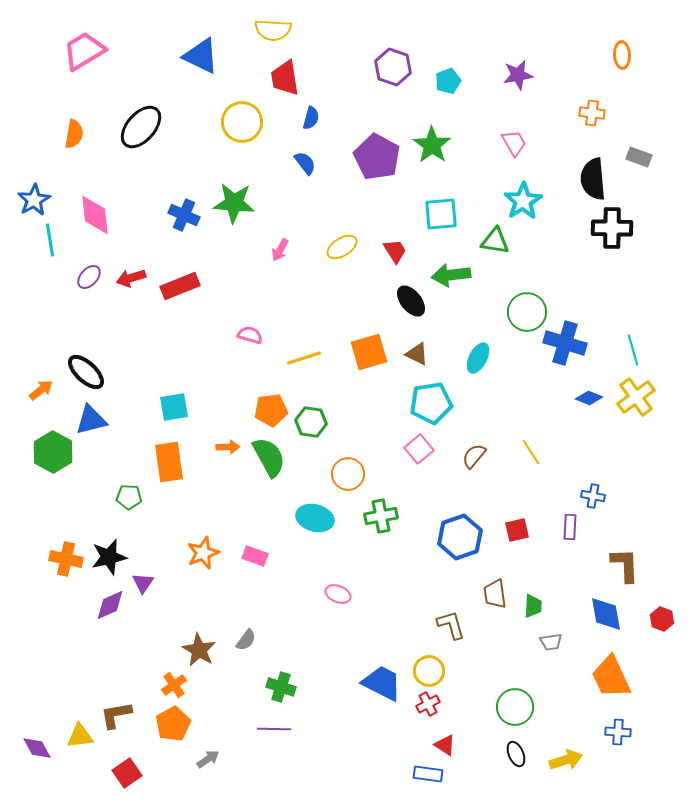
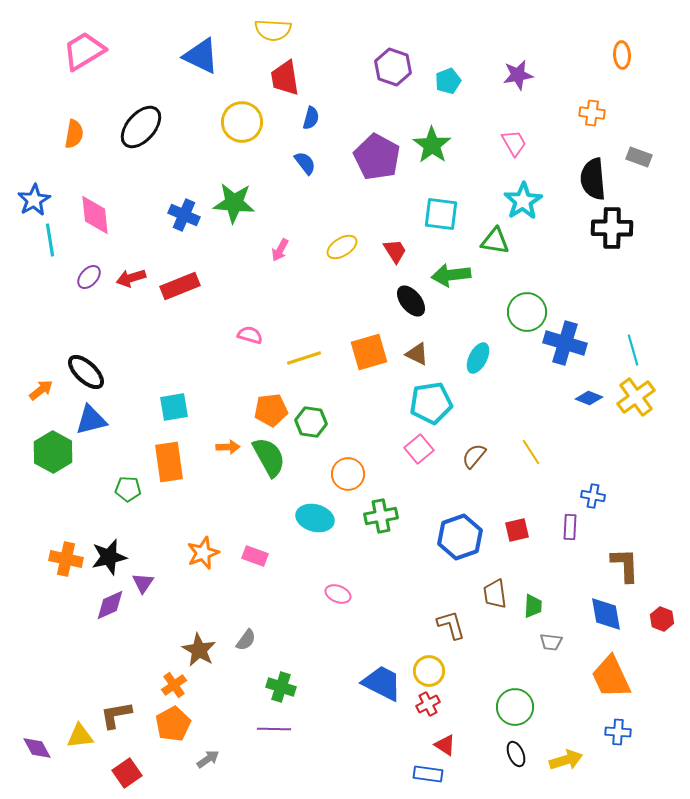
cyan square at (441, 214): rotated 12 degrees clockwise
green pentagon at (129, 497): moved 1 px left, 8 px up
gray trapezoid at (551, 642): rotated 15 degrees clockwise
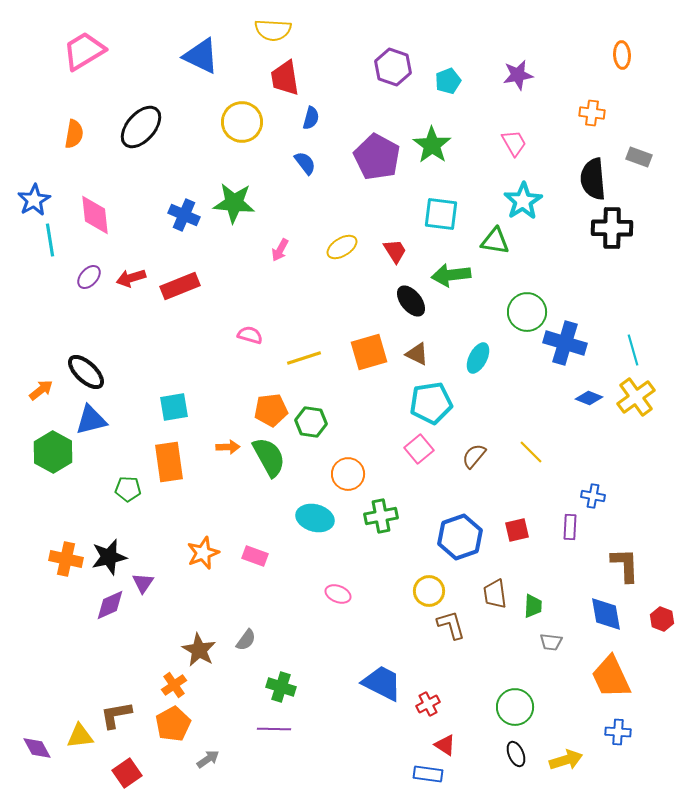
yellow line at (531, 452): rotated 12 degrees counterclockwise
yellow circle at (429, 671): moved 80 px up
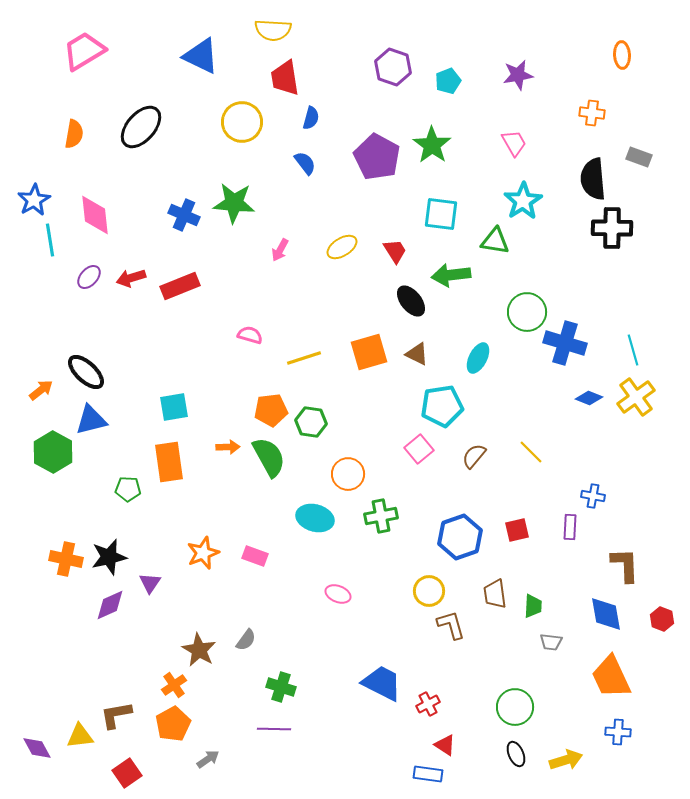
cyan pentagon at (431, 403): moved 11 px right, 3 px down
purple triangle at (143, 583): moved 7 px right
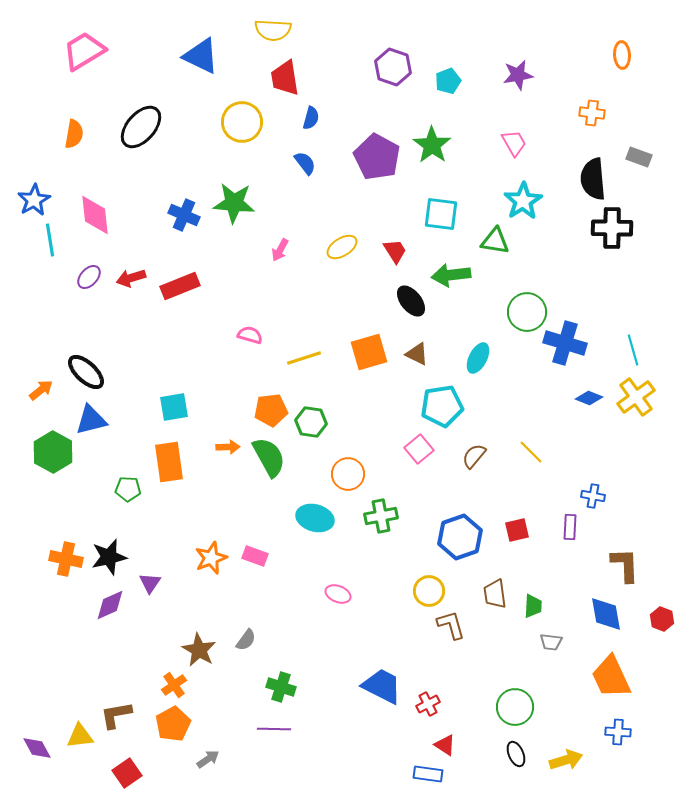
orange star at (203, 553): moved 8 px right, 5 px down
blue trapezoid at (382, 683): moved 3 px down
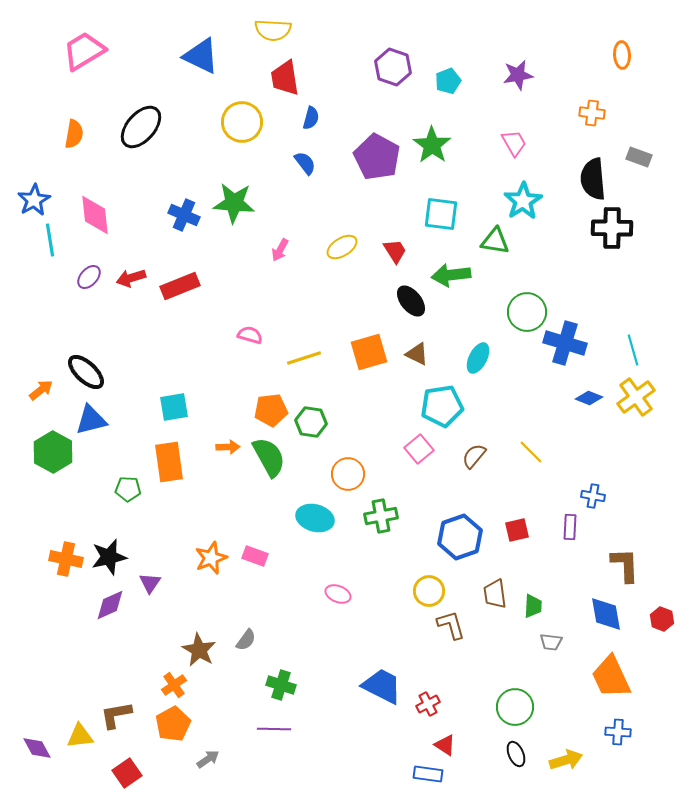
green cross at (281, 687): moved 2 px up
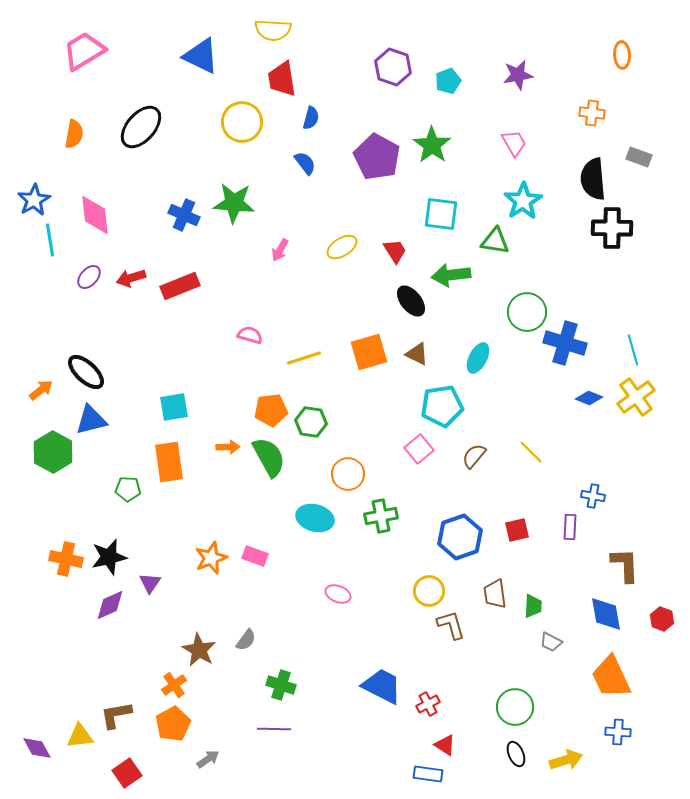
red trapezoid at (285, 78): moved 3 px left, 1 px down
gray trapezoid at (551, 642): rotated 20 degrees clockwise
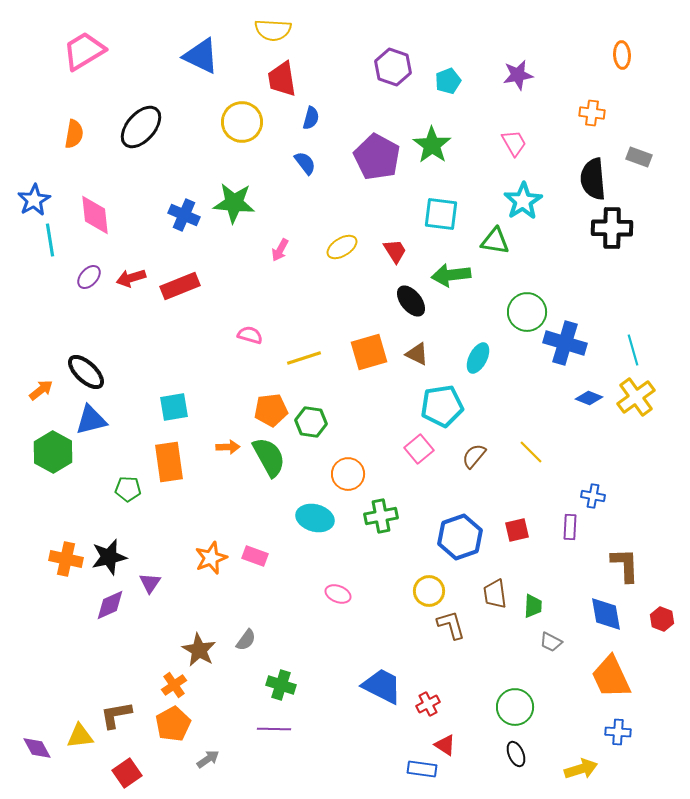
yellow arrow at (566, 760): moved 15 px right, 9 px down
blue rectangle at (428, 774): moved 6 px left, 5 px up
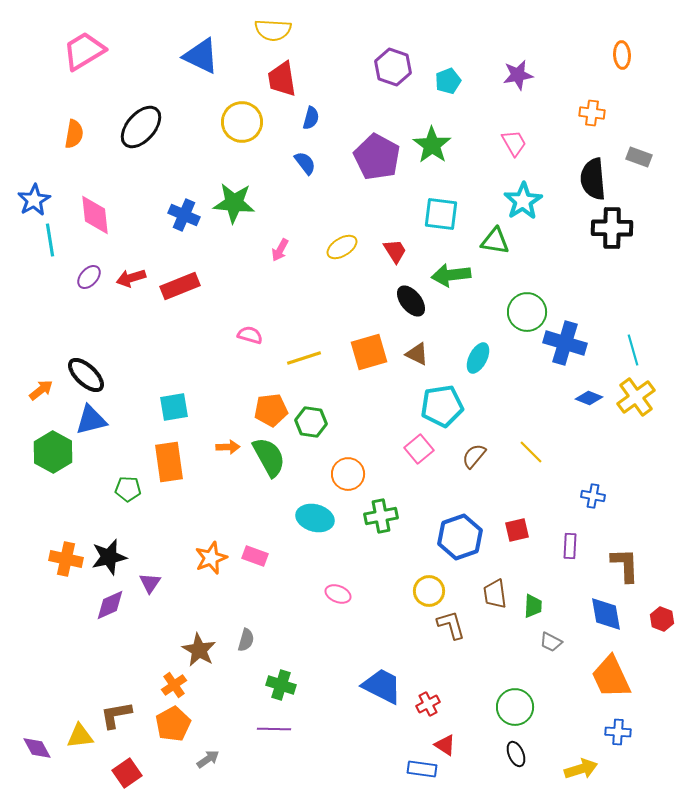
black ellipse at (86, 372): moved 3 px down
purple rectangle at (570, 527): moved 19 px down
gray semicircle at (246, 640): rotated 20 degrees counterclockwise
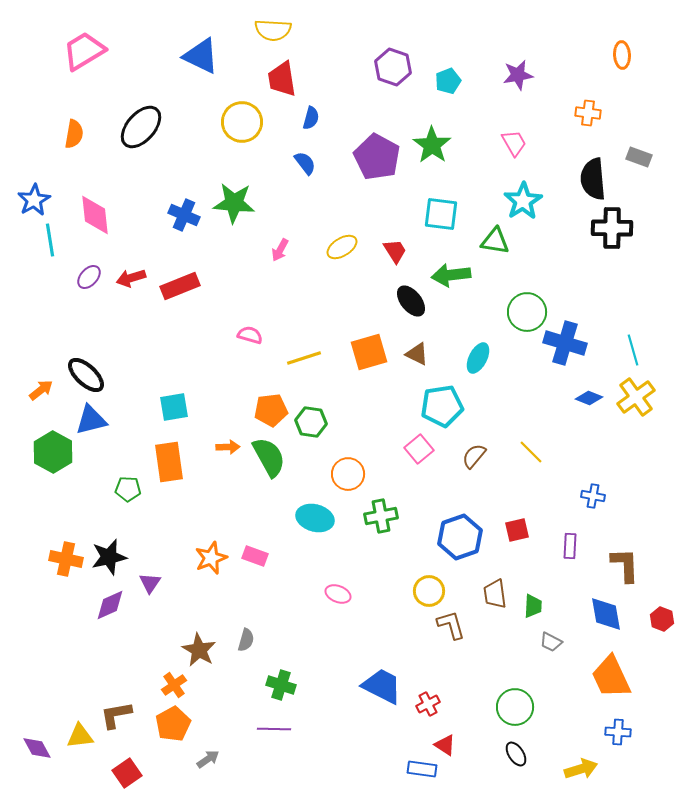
orange cross at (592, 113): moved 4 px left
black ellipse at (516, 754): rotated 10 degrees counterclockwise
